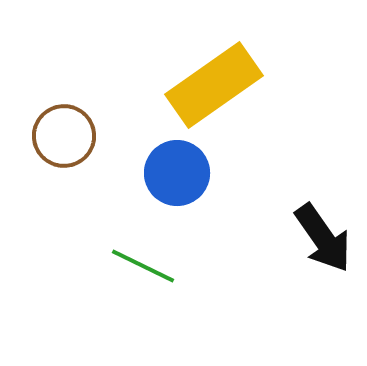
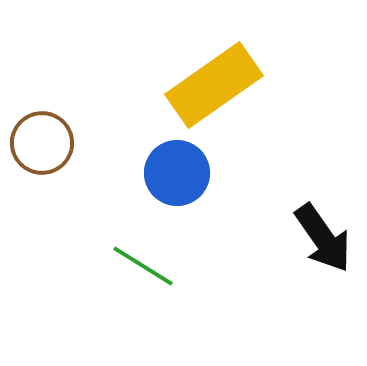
brown circle: moved 22 px left, 7 px down
green line: rotated 6 degrees clockwise
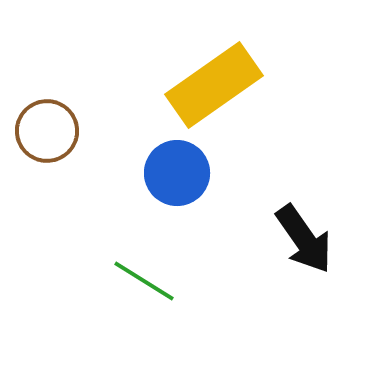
brown circle: moved 5 px right, 12 px up
black arrow: moved 19 px left, 1 px down
green line: moved 1 px right, 15 px down
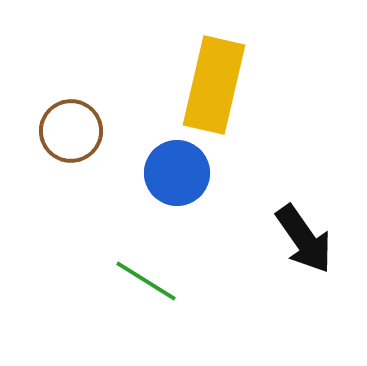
yellow rectangle: rotated 42 degrees counterclockwise
brown circle: moved 24 px right
green line: moved 2 px right
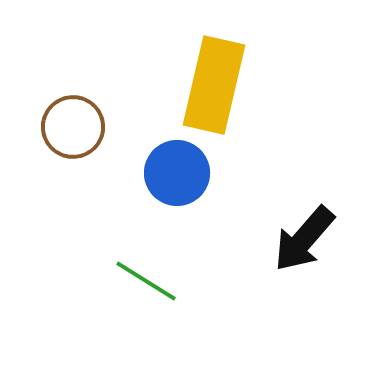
brown circle: moved 2 px right, 4 px up
black arrow: rotated 76 degrees clockwise
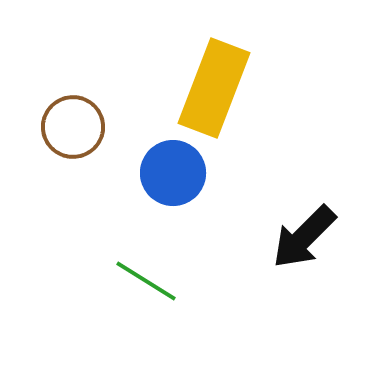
yellow rectangle: moved 3 px down; rotated 8 degrees clockwise
blue circle: moved 4 px left
black arrow: moved 2 px up; rotated 4 degrees clockwise
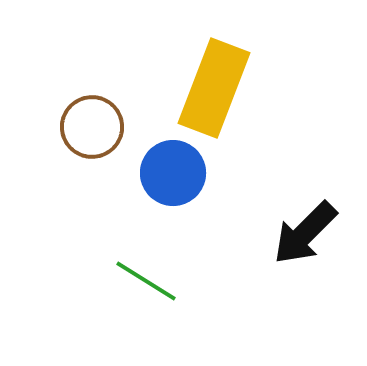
brown circle: moved 19 px right
black arrow: moved 1 px right, 4 px up
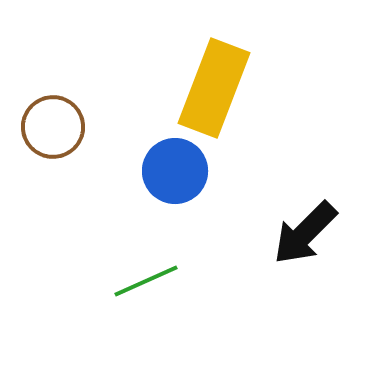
brown circle: moved 39 px left
blue circle: moved 2 px right, 2 px up
green line: rotated 56 degrees counterclockwise
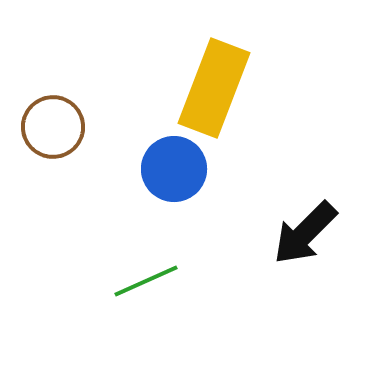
blue circle: moved 1 px left, 2 px up
